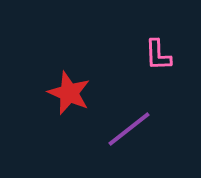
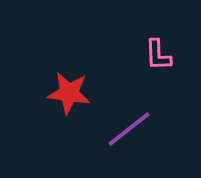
red star: rotated 15 degrees counterclockwise
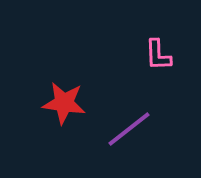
red star: moved 5 px left, 10 px down
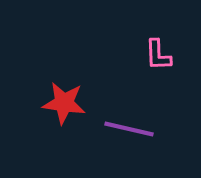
purple line: rotated 51 degrees clockwise
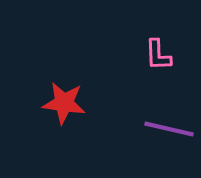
purple line: moved 40 px right
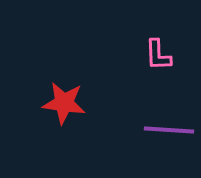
purple line: moved 1 px down; rotated 9 degrees counterclockwise
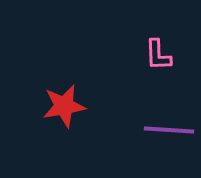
red star: moved 3 px down; rotated 18 degrees counterclockwise
